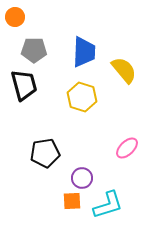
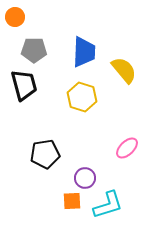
black pentagon: moved 1 px down
purple circle: moved 3 px right
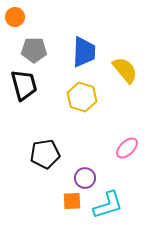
yellow semicircle: moved 1 px right
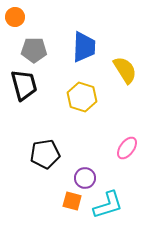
blue trapezoid: moved 5 px up
yellow semicircle: rotated 8 degrees clockwise
pink ellipse: rotated 10 degrees counterclockwise
orange square: rotated 18 degrees clockwise
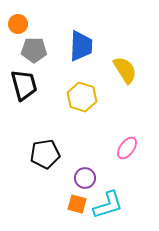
orange circle: moved 3 px right, 7 px down
blue trapezoid: moved 3 px left, 1 px up
orange square: moved 5 px right, 3 px down
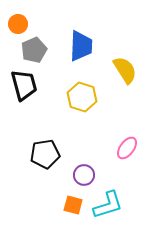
gray pentagon: rotated 25 degrees counterclockwise
purple circle: moved 1 px left, 3 px up
orange square: moved 4 px left, 1 px down
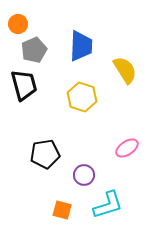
pink ellipse: rotated 20 degrees clockwise
orange square: moved 11 px left, 5 px down
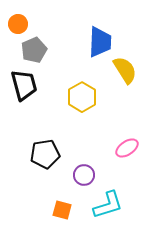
blue trapezoid: moved 19 px right, 4 px up
yellow hexagon: rotated 12 degrees clockwise
